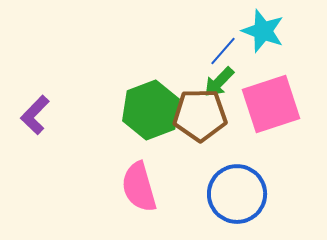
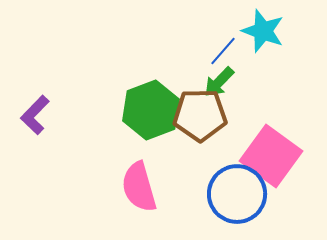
pink square: moved 52 px down; rotated 36 degrees counterclockwise
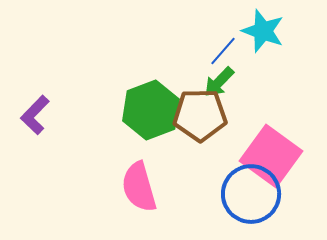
blue circle: moved 14 px right
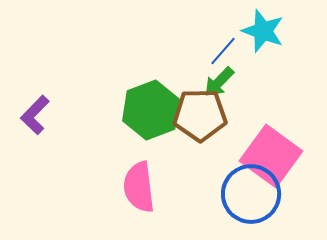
pink semicircle: rotated 9 degrees clockwise
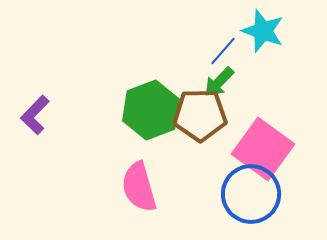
pink square: moved 8 px left, 7 px up
pink semicircle: rotated 9 degrees counterclockwise
